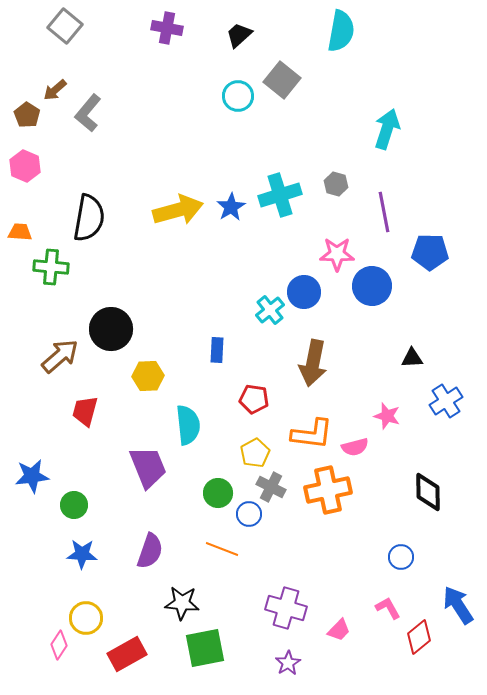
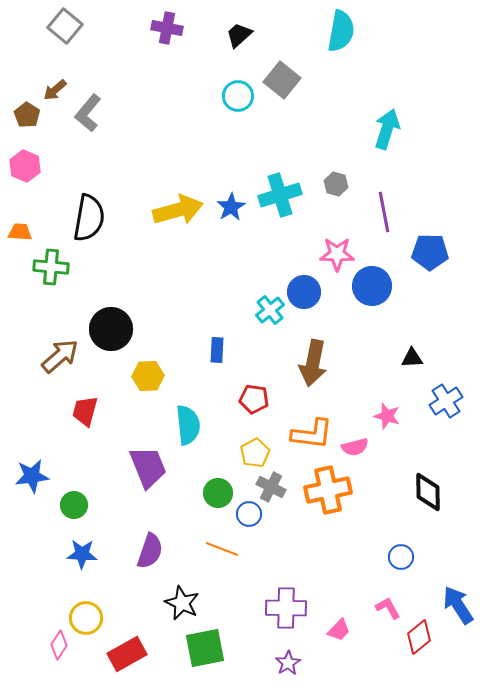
black star at (182, 603): rotated 20 degrees clockwise
purple cross at (286, 608): rotated 15 degrees counterclockwise
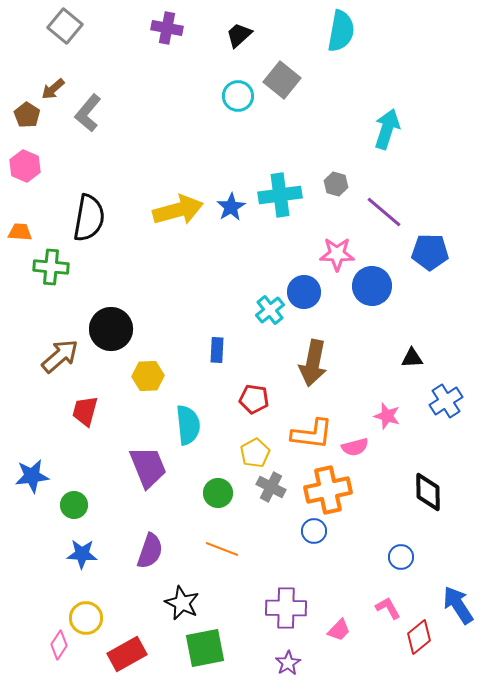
brown arrow at (55, 90): moved 2 px left, 1 px up
cyan cross at (280, 195): rotated 9 degrees clockwise
purple line at (384, 212): rotated 39 degrees counterclockwise
blue circle at (249, 514): moved 65 px right, 17 px down
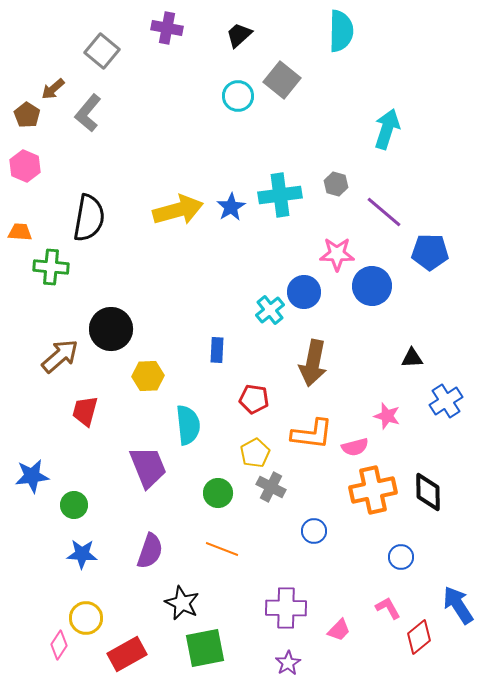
gray square at (65, 26): moved 37 px right, 25 px down
cyan semicircle at (341, 31): rotated 9 degrees counterclockwise
orange cross at (328, 490): moved 45 px right
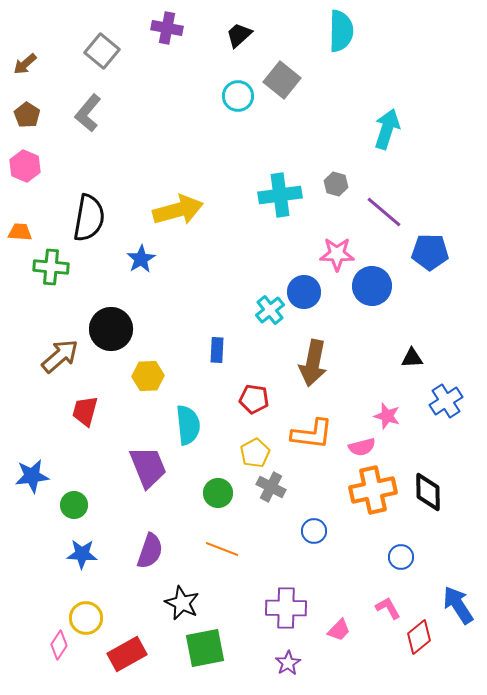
brown arrow at (53, 89): moved 28 px left, 25 px up
blue star at (231, 207): moved 90 px left, 52 px down
pink semicircle at (355, 447): moved 7 px right
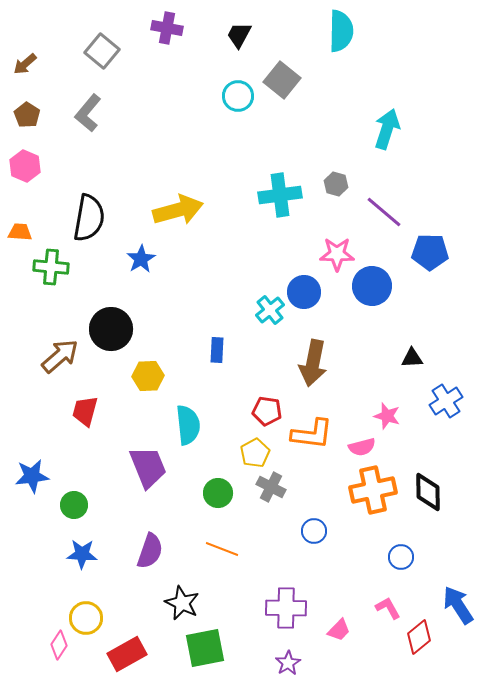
black trapezoid at (239, 35): rotated 20 degrees counterclockwise
red pentagon at (254, 399): moved 13 px right, 12 px down
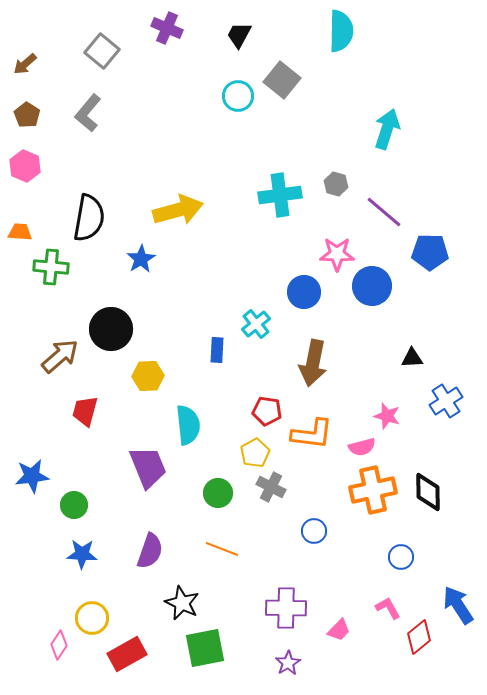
purple cross at (167, 28): rotated 12 degrees clockwise
cyan cross at (270, 310): moved 14 px left, 14 px down
yellow circle at (86, 618): moved 6 px right
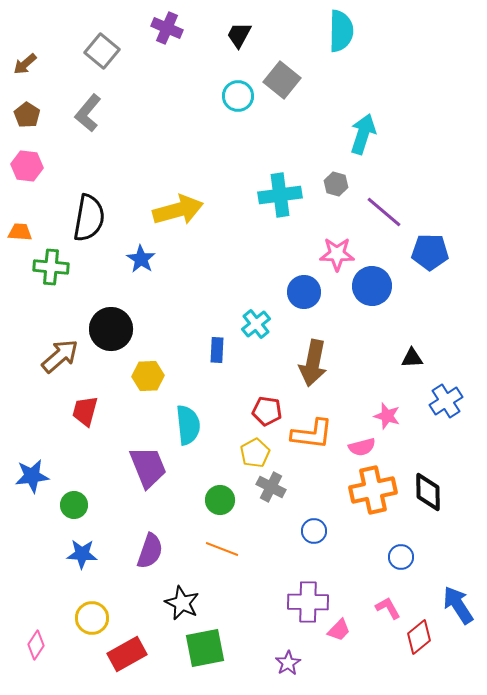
cyan arrow at (387, 129): moved 24 px left, 5 px down
pink hexagon at (25, 166): moved 2 px right; rotated 16 degrees counterclockwise
blue star at (141, 259): rotated 8 degrees counterclockwise
green circle at (218, 493): moved 2 px right, 7 px down
purple cross at (286, 608): moved 22 px right, 6 px up
pink diamond at (59, 645): moved 23 px left
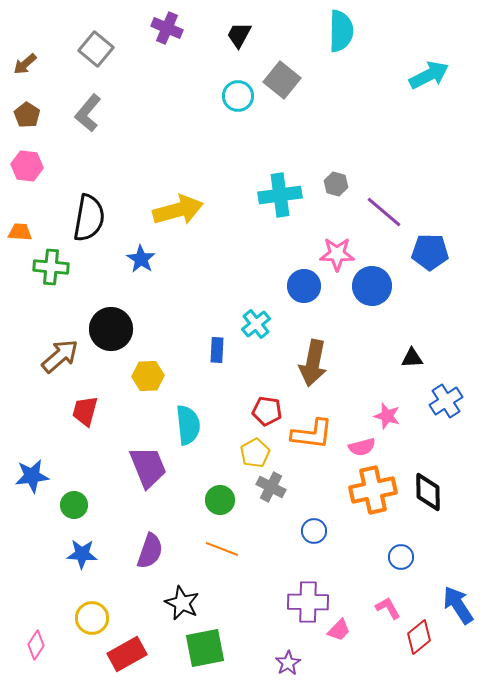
gray square at (102, 51): moved 6 px left, 2 px up
cyan arrow at (363, 134): moved 66 px right, 59 px up; rotated 45 degrees clockwise
blue circle at (304, 292): moved 6 px up
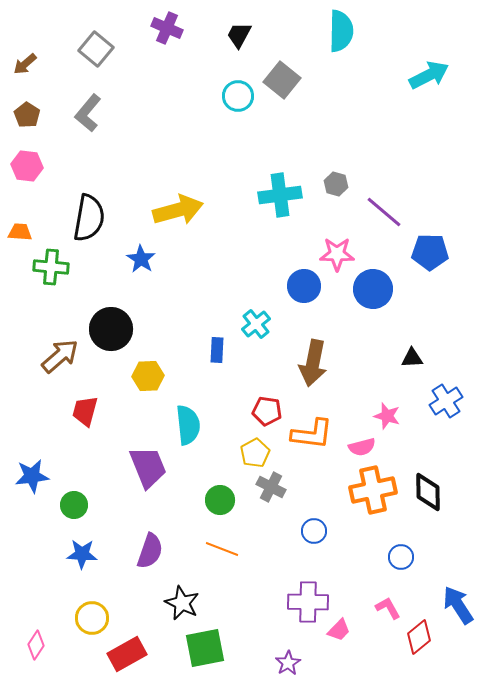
blue circle at (372, 286): moved 1 px right, 3 px down
